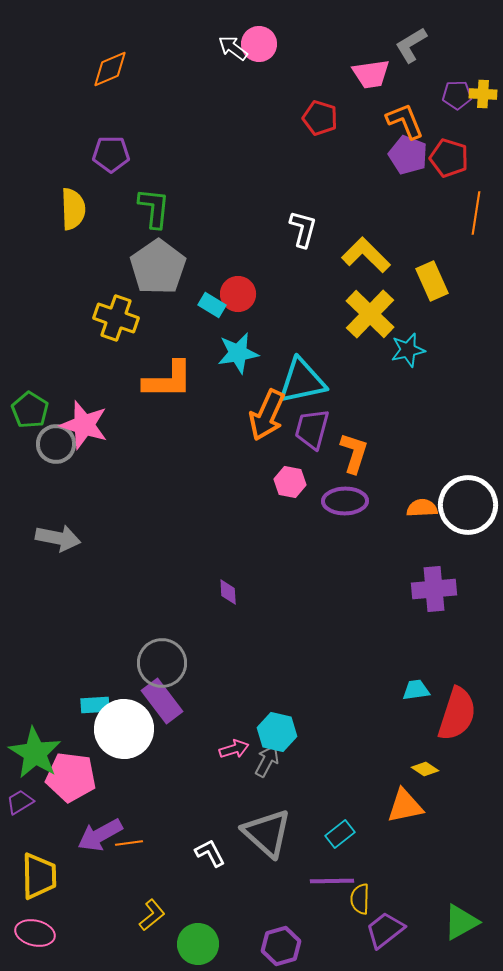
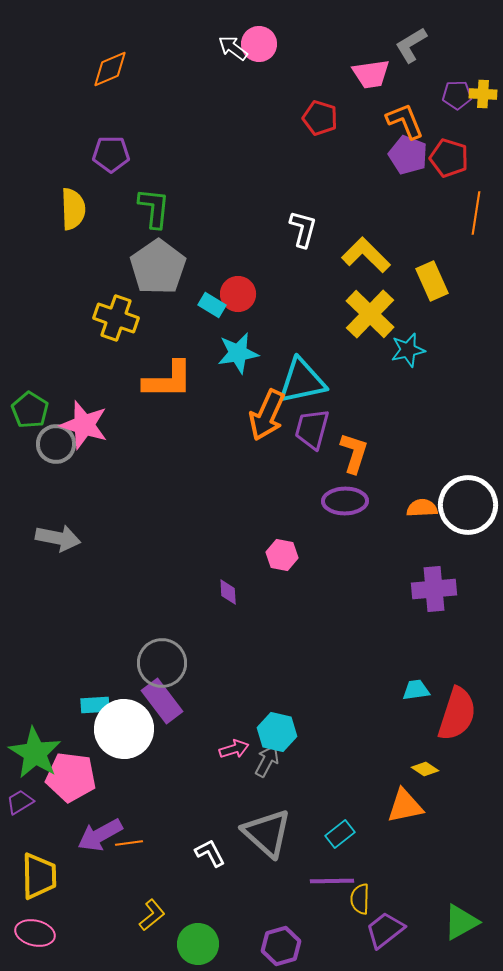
pink hexagon at (290, 482): moved 8 px left, 73 px down
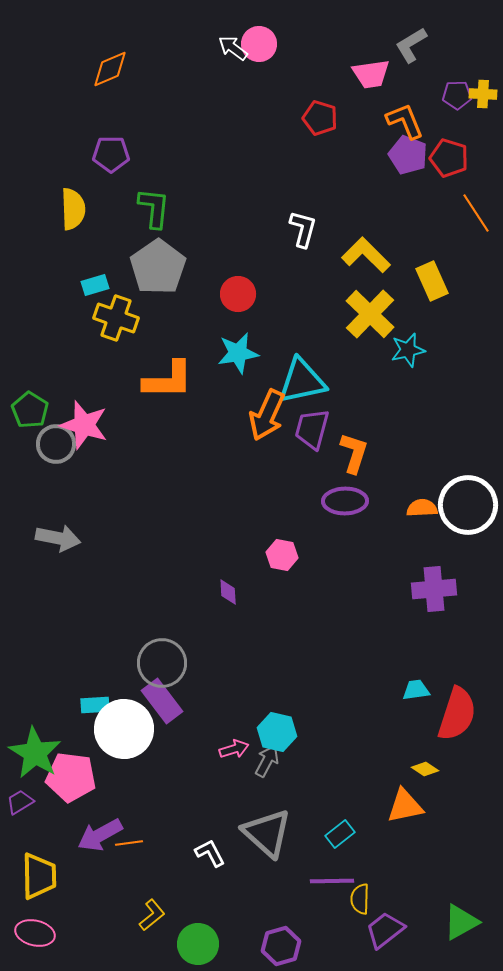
orange line at (476, 213): rotated 42 degrees counterclockwise
cyan rectangle at (212, 305): moved 117 px left, 20 px up; rotated 48 degrees counterclockwise
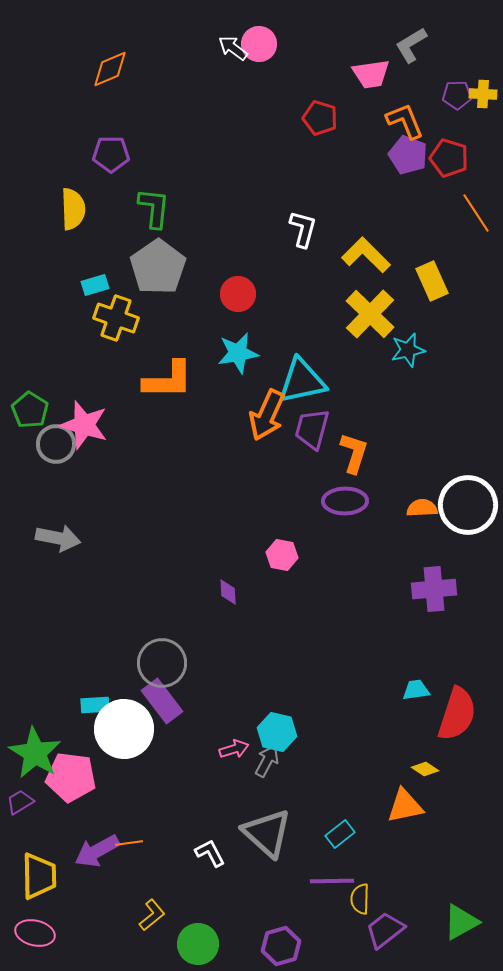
purple arrow at (100, 835): moved 3 px left, 16 px down
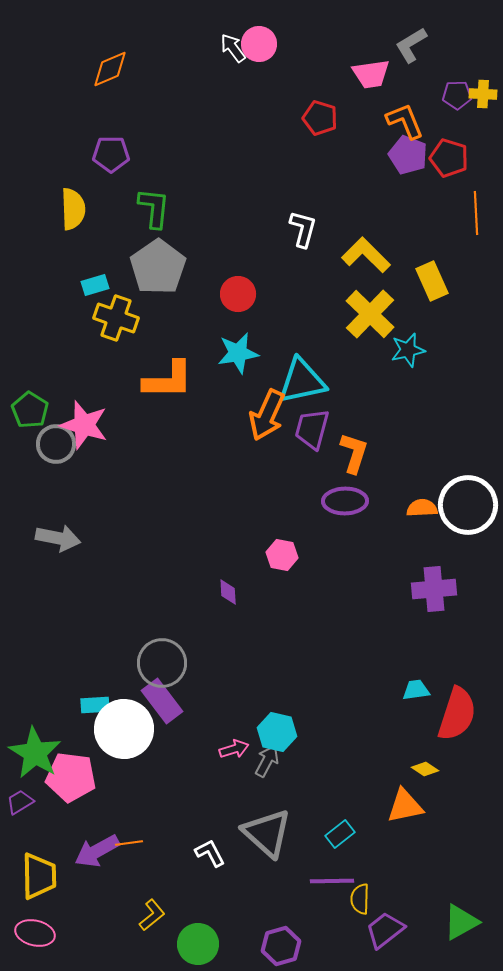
white arrow at (233, 48): rotated 16 degrees clockwise
orange line at (476, 213): rotated 30 degrees clockwise
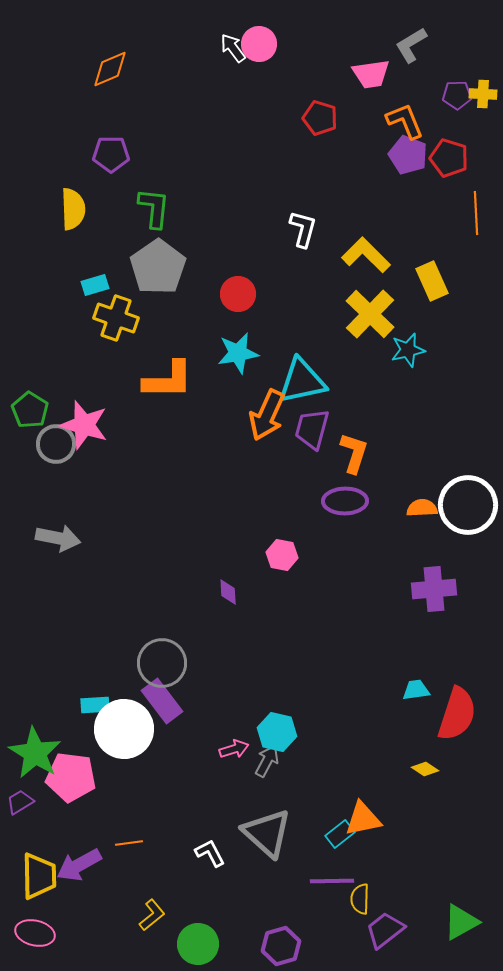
orange triangle at (405, 806): moved 42 px left, 13 px down
purple arrow at (97, 851): moved 18 px left, 14 px down
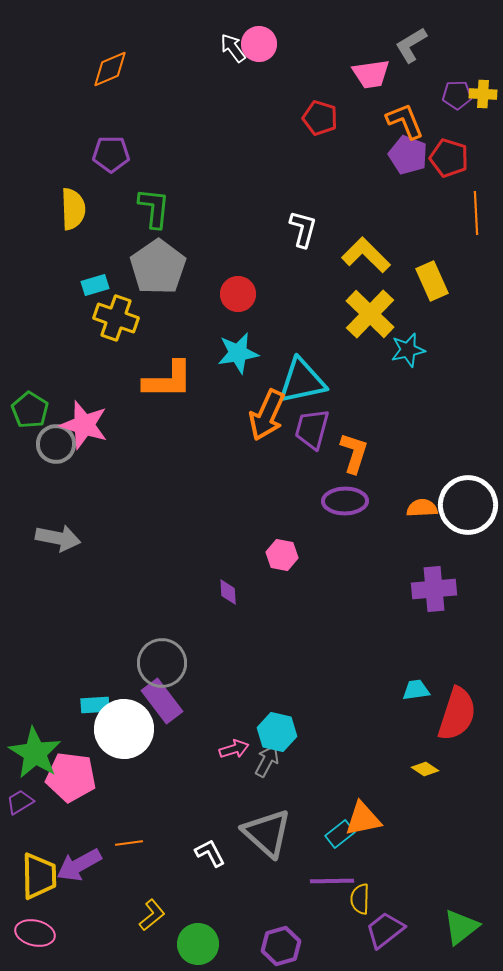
green triangle at (461, 922): moved 5 px down; rotated 9 degrees counterclockwise
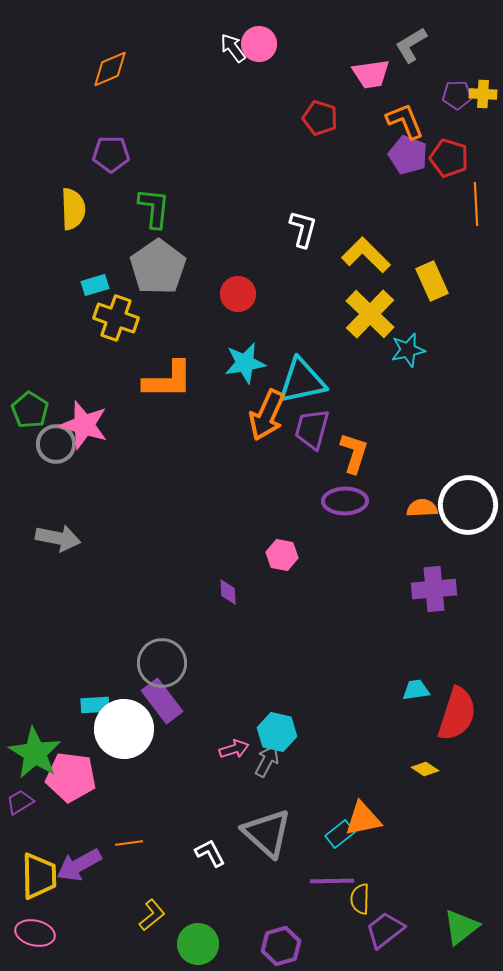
orange line at (476, 213): moved 9 px up
cyan star at (238, 353): moved 7 px right, 10 px down
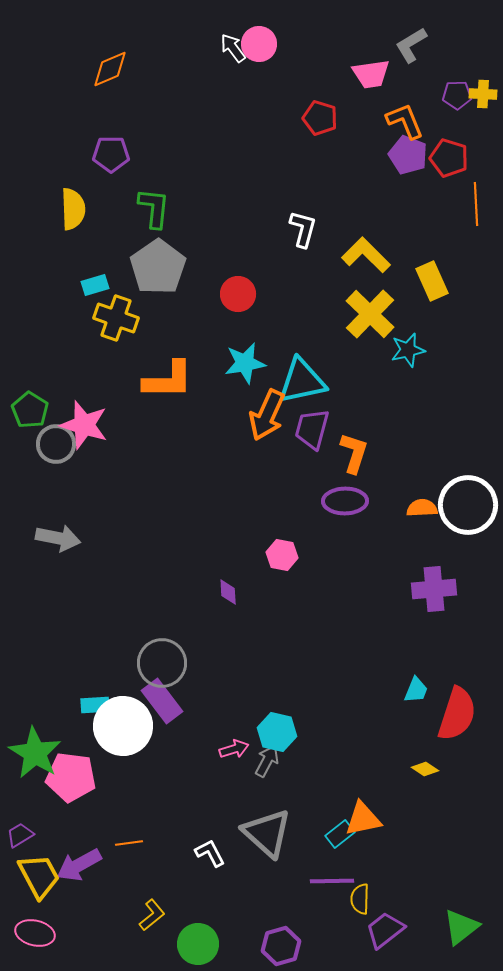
cyan trapezoid at (416, 690): rotated 120 degrees clockwise
white circle at (124, 729): moved 1 px left, 3 px up
purple trapezoid at (20, 802): moved 33 px down
yellow trapezoid at (39, 876): rotated 27 degrees counterclockwise
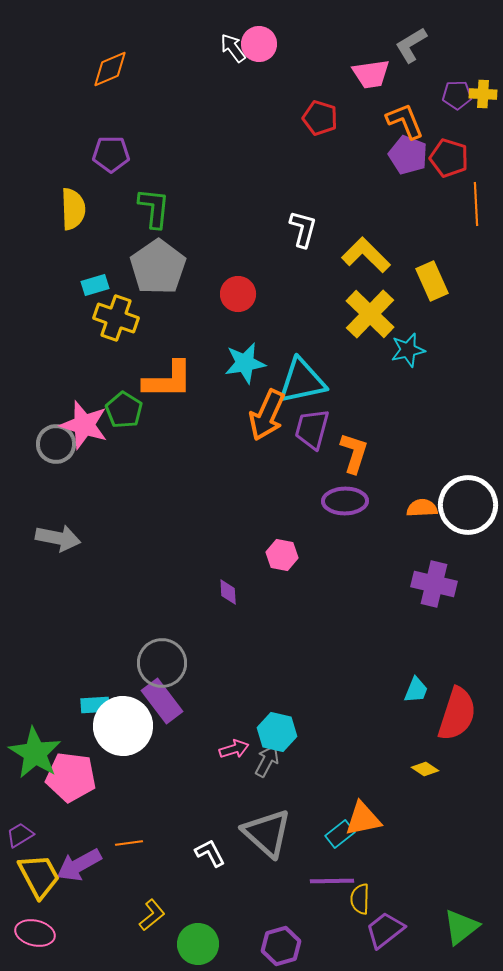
green pentagon at (30, 410): moved 94 px right
purple cross at (434, 589): moved 5 px up; rotated 18 degrees clockwise
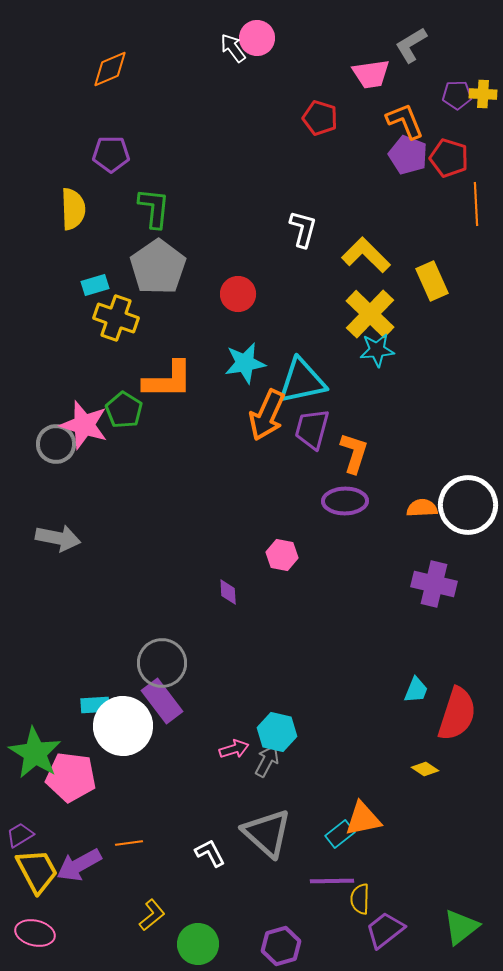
pink circle at (259, 44): moved 2 px left, 6 px up
cyan star at (408, 350): moved 31 px left; rotated 8 degrees clockwise
yellow trapezoid at (39, 876): moved 2 px left, 5 px up
